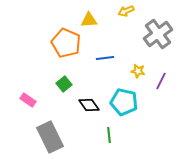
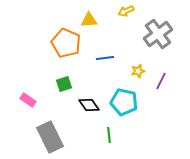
yellow star: rotated 24 degrees counterclockwise
green square: rotated 21 degrees clockwise
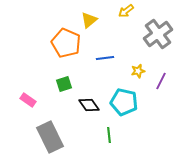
yellow arrow: rotated 14 degrees counterclockwise
yellow triangle: rotated 36 degrees counterclockwise
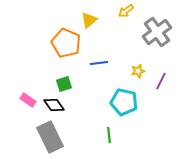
gray cross: moved 1 px left, 2 px up
blue line: moved 6 px left, 5 px down
black diamond: moved 35 px left
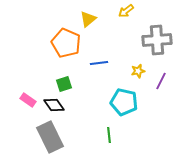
yellow triangle: moved 1 px left, 1 px up
gray cross: moved 8 px down; rotated 32 degrees clockwise
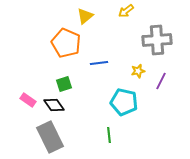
yellow triangle: moved 3 px left, 3 px up
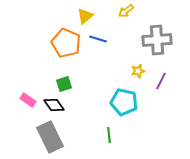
blue line: moved 1 px left, 24 px up; rotated 24 degrees clockwise
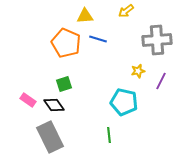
yellow triangle: rotated 36 degrees clockwise
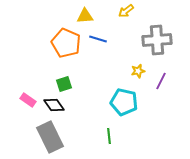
green line: moved 1 px down
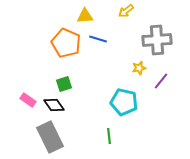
yellow star: moved 1 px right, 3 px up
purple line: rotated 12 degrees clockwise
